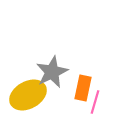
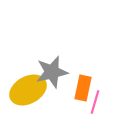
gray star: rotated 12 degrees clockwise
yellow ellipse: moved 5 px up
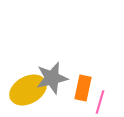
gray star: moved 6 px down
pink line: moved 5 px right
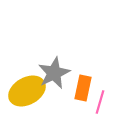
gray star: moved 2 px right, 5 px up; rotated 12 degrees counterclockwise
yellow ellipse: moved 1 px left, 1 px down
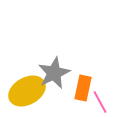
pink line: rotated 45 degrees counterclockwise
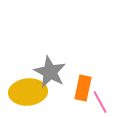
gray star: moved 4 px left, 1 px up; rotated 20 degrees counterclockwise
yellow ellipse: moved 1 px right, 1 px down; rotated 24 degrees clockwise
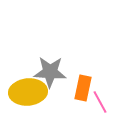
gray star: rotated 24 degrees counterclockwise
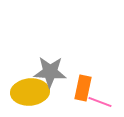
yellow ellipse: moved 2 px right
pink line: rotated 40 degrees counterclockwise
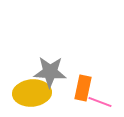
yellow ellipse: moved 2 px right, 1 px down
